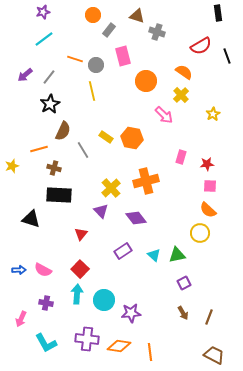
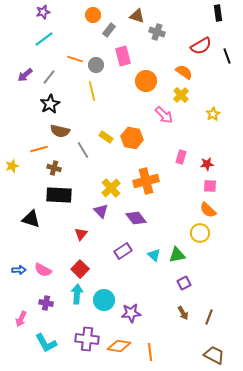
brown semicircle at (63, 131): moved 3 px left; rotated 78 degrees clockwise
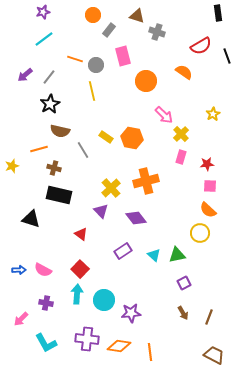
yellow cross at (181, 95): moved 39 px down
black rectangle at (59, 195): rotated 10 degrees clockwise
red triangle at (81, 234): rotated 32 degrees counterclockwise
pink arrow at (21, 319): rotated 21 degrees clockwise
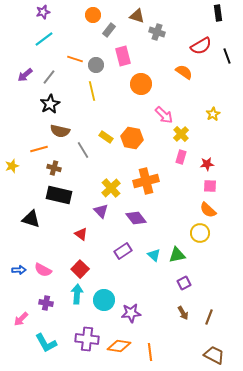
orange circle at (146, 81): moved 5 px left, 3 px down
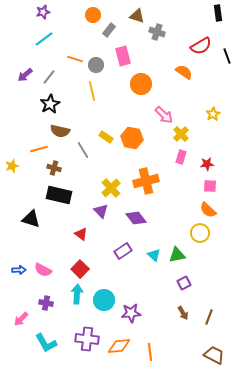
orange diamond at (119, 346): rotated 15 degrees counterclockwise
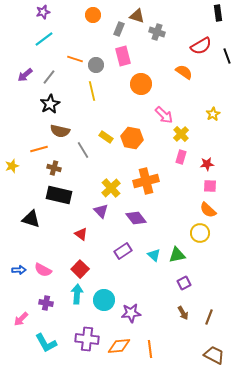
gray rectangle at (109, 30): moved 10 px right, 1 px up; rotated 16 degrees counterclockwise
orange line at (150, 352): moved 3 px up
